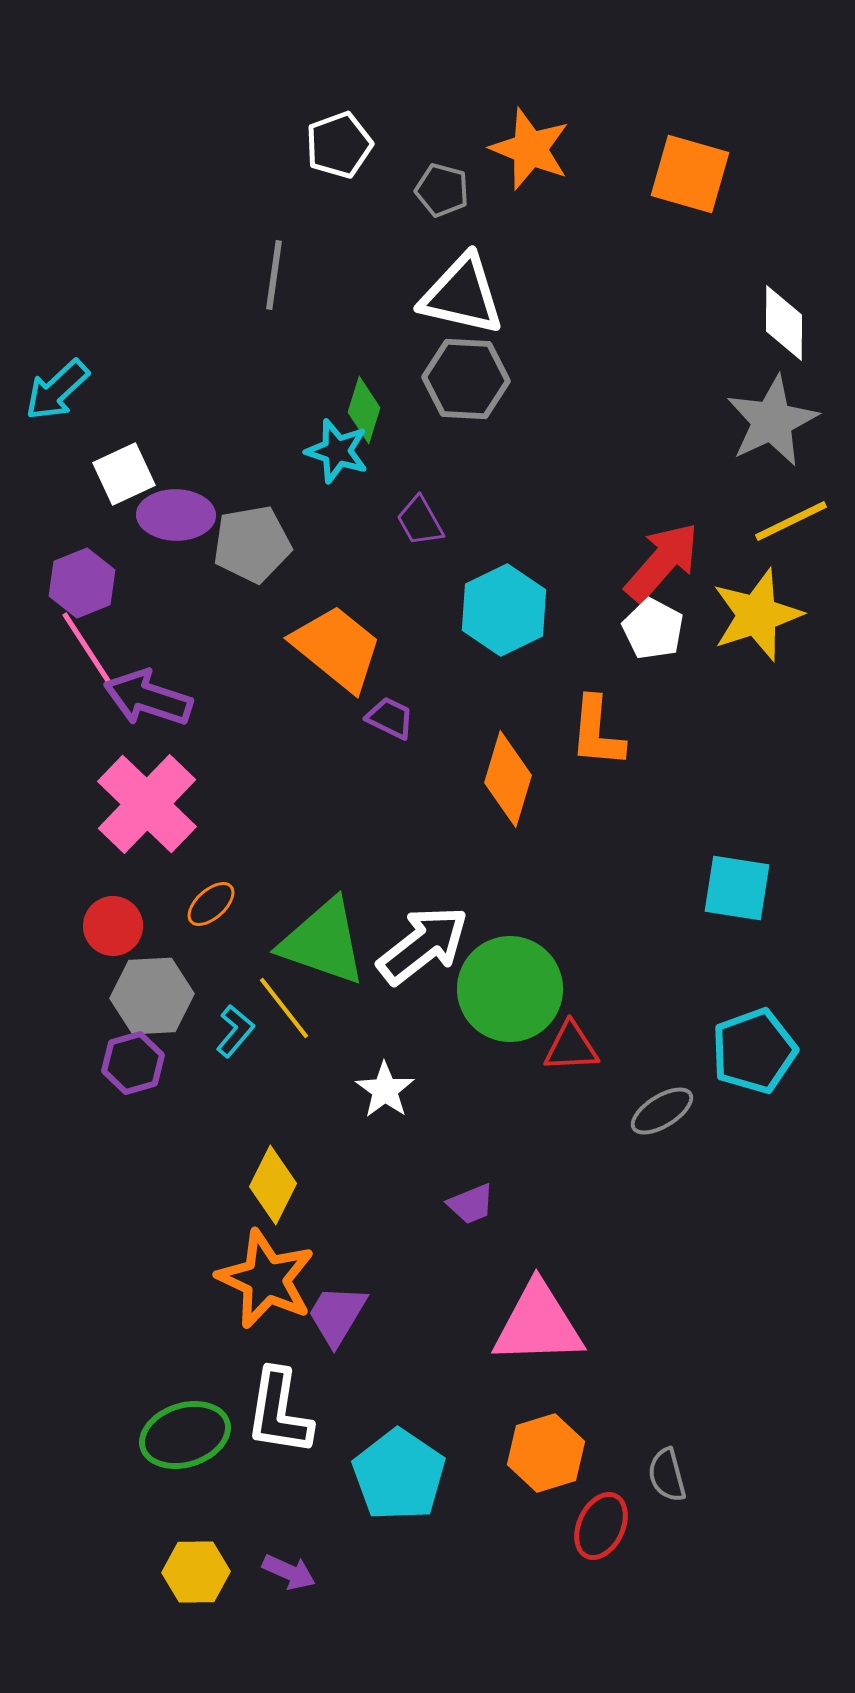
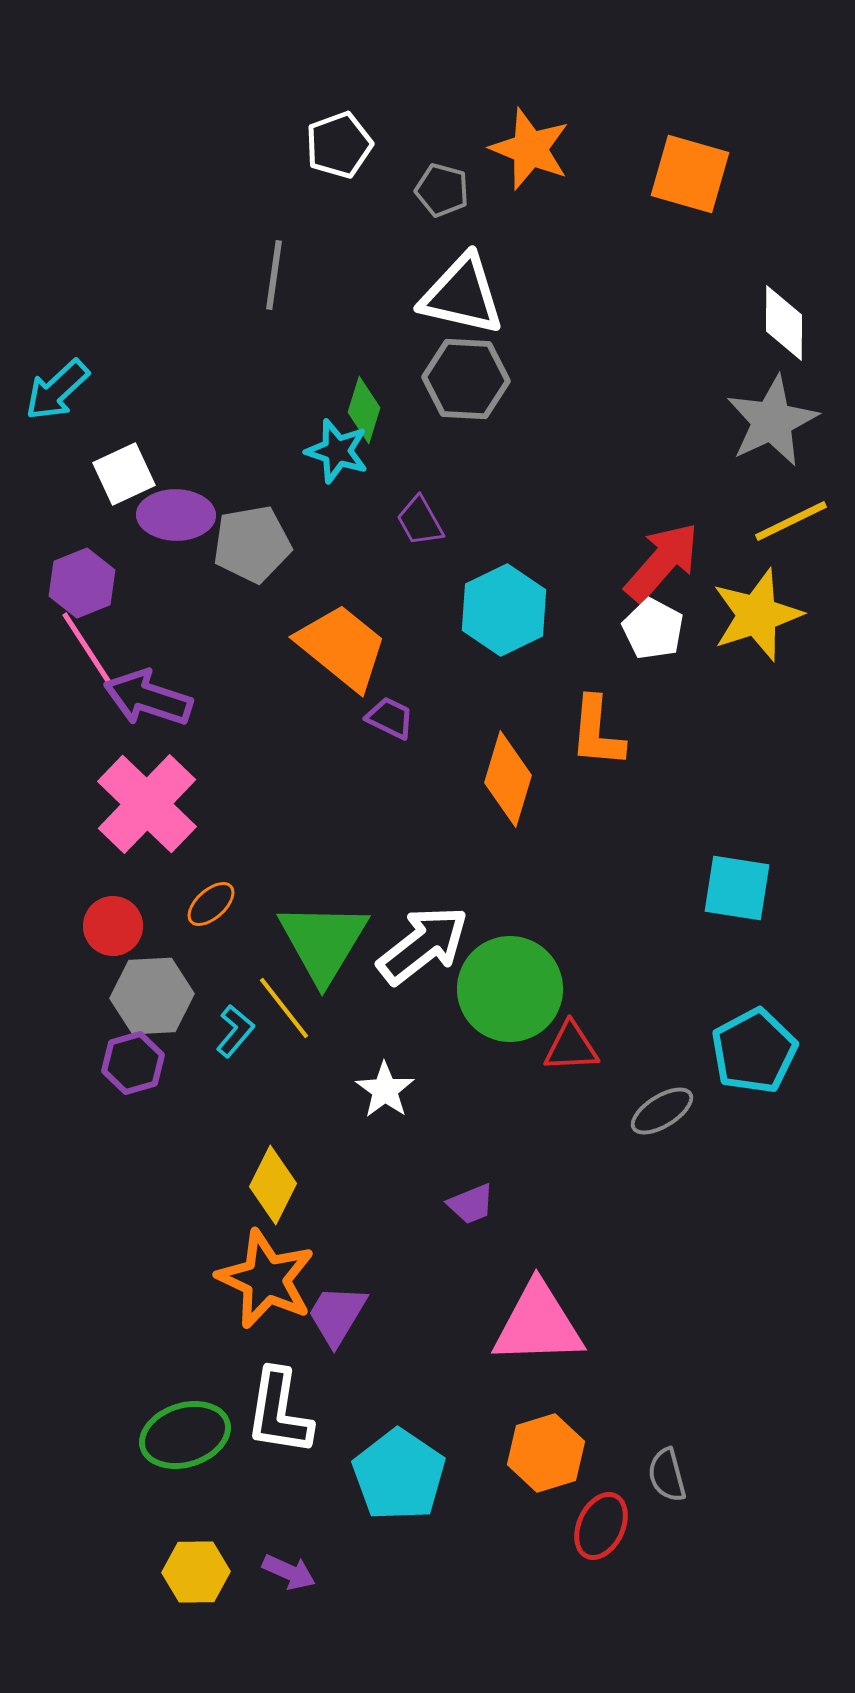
orange trapezoid at (337, 648): moved 5 px right, 1 px up
green triangle at (323, 942): rotated 42 degrees clockwise
cyan pentagon at (754, 1051): rotated 8 degrees counterclockwise
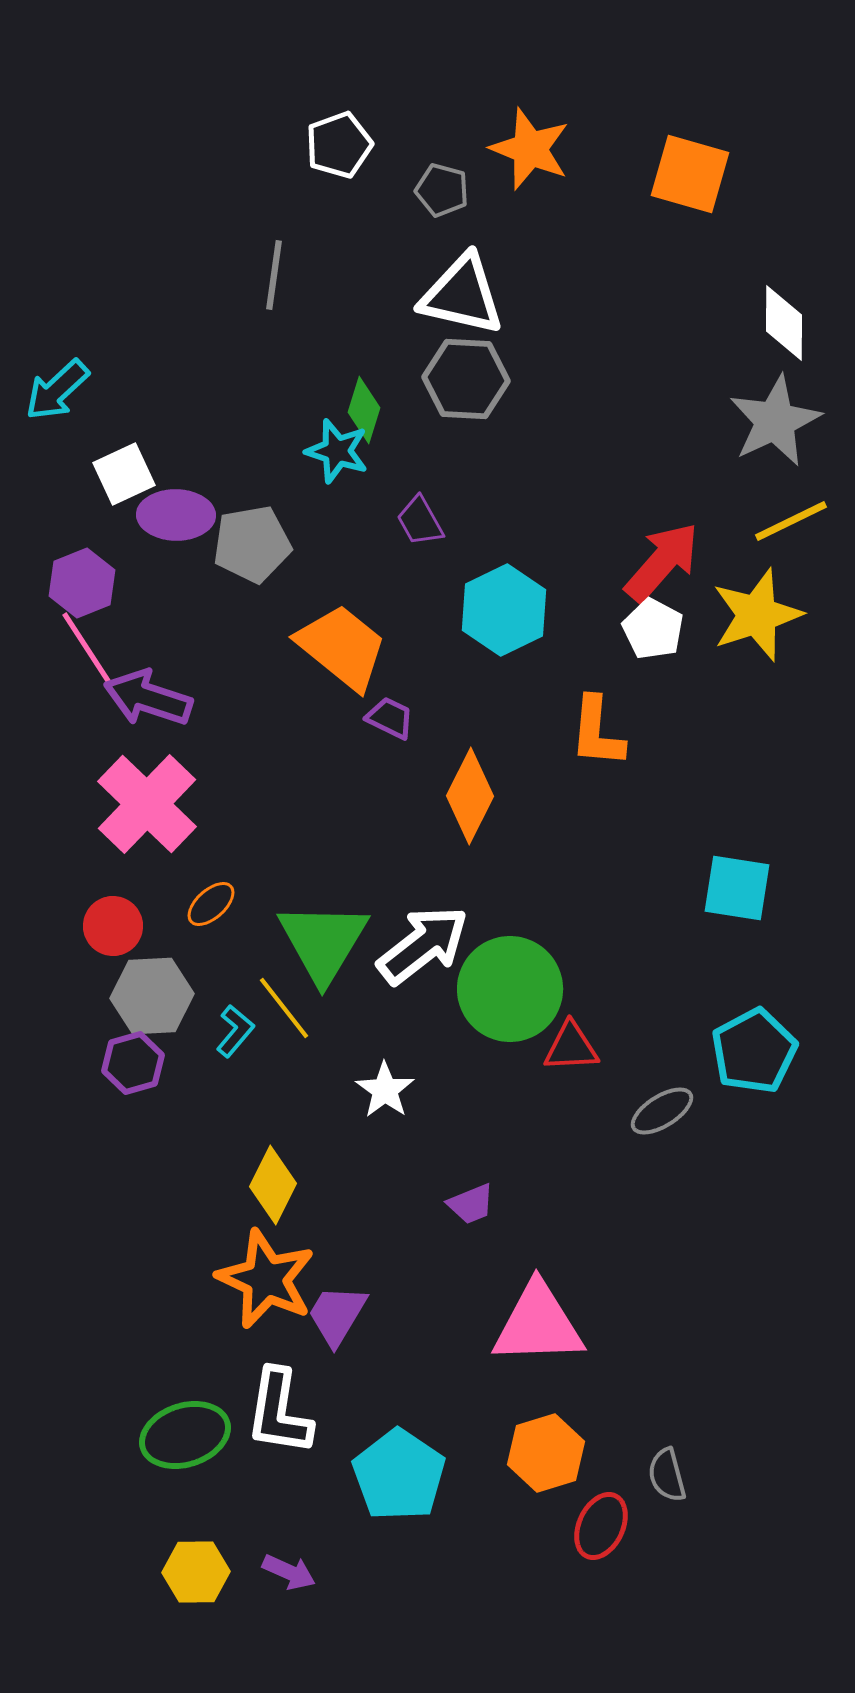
gray star at (772, 421): moved 3 px right
orange diamond at (508, 779): moved 38 px left, 17 px down; rotated 10 degrees clockwise
